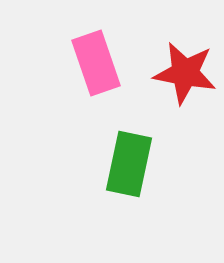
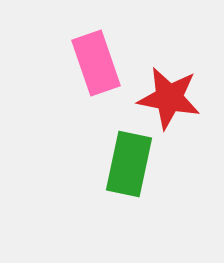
red star: moved 16 px left, 25 px down
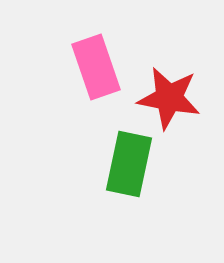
pink rectangle: moved 4 px down
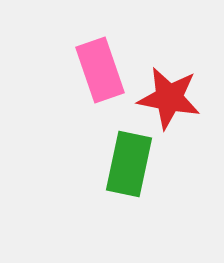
pink rectangle: moved 4 px right, 3 px down
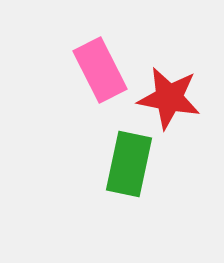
pink rectangle: rotated 8 degrees counterclockwise
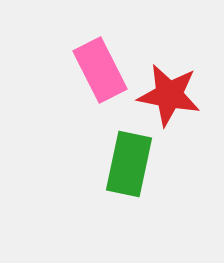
red star: moved 3 px up
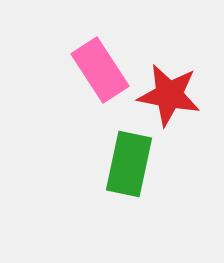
pink rectangle: rotated 6 degrees counterclockwise
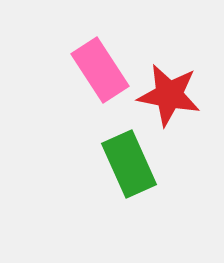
green rectangle: rotated 36 degrees counterclockwise
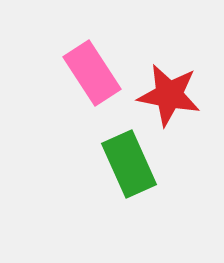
pink rectangle: moved 8 px left, 3 px down
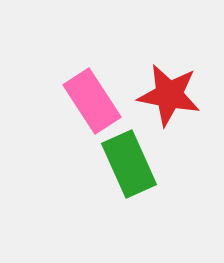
pink rectangle: moved 28 px down
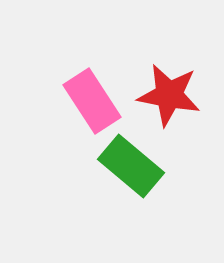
green rectangle: moved 2 px right, 2 px down; rotated 26 degrees counterclockwise
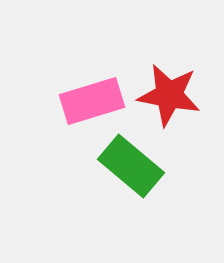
pink rectangle: rotated 74 degrees counterclockwise
